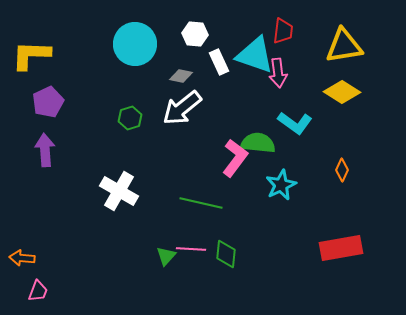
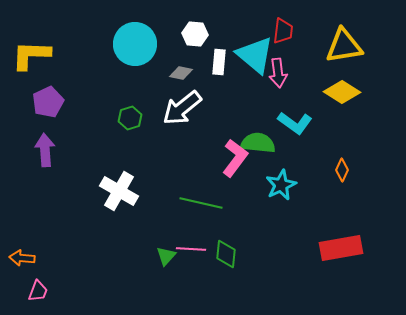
cyan triangle: rotated 21 degrees clockwise
white rectangle: rotated 30 degrees clockwise
gray diamond: moved 3 px up
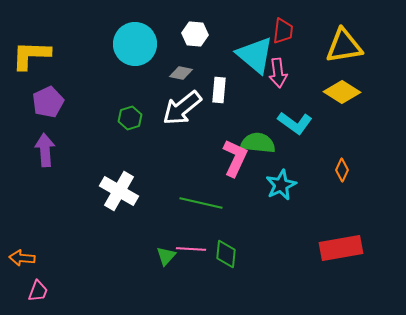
white rectangle: moved 28 px down
pink L-shape: rotated 12 degrees counterclockwise
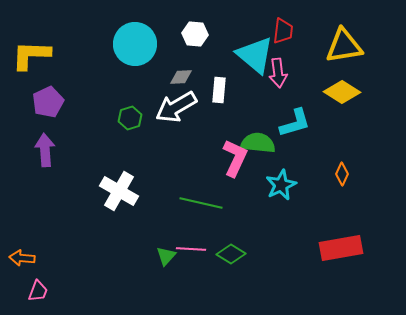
gray diamond: moved 4 px down; rotated 15 degrees counterclockwise
white arrow: moved 6 px left, 1 px up; rotated 9 degrees clockwise
cyan L-shape: rotated 52 degrees counterclockwise
orange diamond: moved 4 px down
green diamond: moved 5 px right; rotated 64 degrees counterclockwise
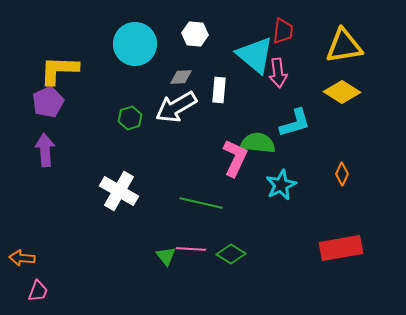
yellow L-shape: moved 28 px right, 15 px down
green triangle: rotated 20 degrees counterclockwise
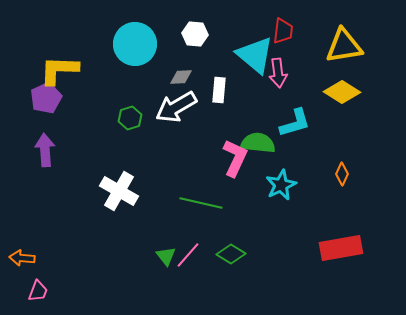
purple pentagon: moved 2 px left, 4 px up
pink line: moved 3 px left, 6 px down; rotated 52 degrees counterclockwise
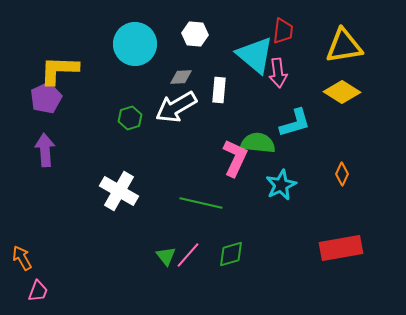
green diamond: rotated 48 degrees counterclockwise
orange arrow: rotated 55 degrees clockwise
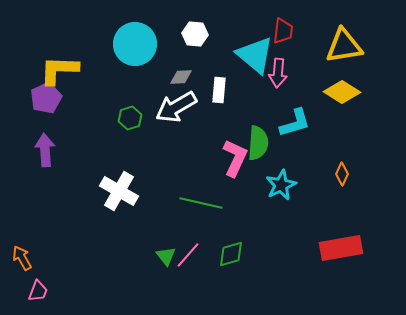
pink arrow: rotated 12 degrees clockwise
green semicircle: rotated 88 degrees clockwise
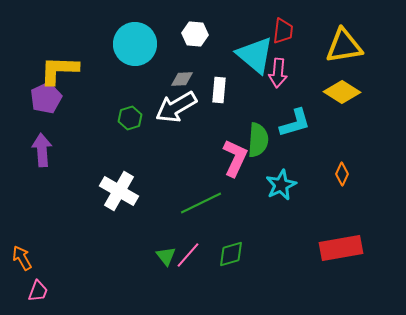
gray diamond: moved 1 px right, 2 px down
green semicircle: moved 3 px up
purple arrow: moved 3 px left
green line: rotated 39 degrees counterclockwise
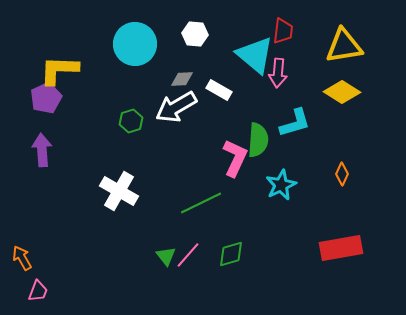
white rectangle: rotated 65 degrees counterclockwise
green hexagon: moved 1 px right, 3 px down
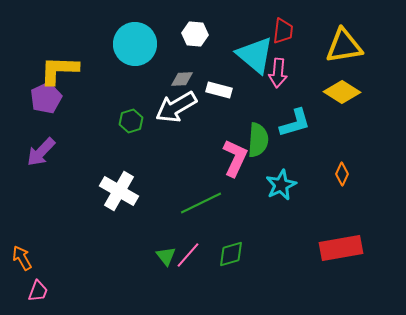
white rectangle: rotated 15 degrees counterclockwise
purple arrow: moved 1 px left, 2 px down; rotated 132 degrees counterclockwise
